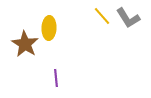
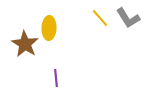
yellow line: moved 2 px left, 2 px down
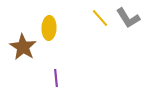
brown star: moved 2 px left, 3 px down
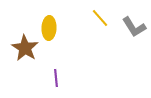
gray L-shape: moved 6 px right, 9 px down
brown star: moved 2 px right, 1 px down
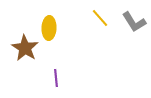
gray L-shape: moved 5 px up
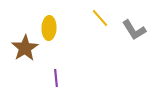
gray L-shape: moved 8 px down
brown star: rotated 8 degrees clockwise
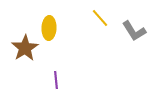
gray L-shape: moved 1 px down
purple line: moved 2 px down
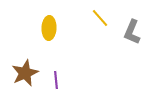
gray L-shape: moved 2 px left, 1 px down; rotated 55 degrees clockwise
brown star: moved 25 px down; rotated 8 degrees clockwise
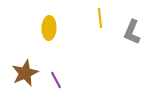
yellow line: rotated 36 degrees clockwise
purple line: rotated 24 degrees counterclockwise
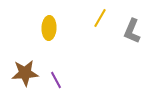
yellow line: rotated 36 degrees clockwise
gray L-shape: moved 1 px up
brown star: rotated 20 degrees clockwise
